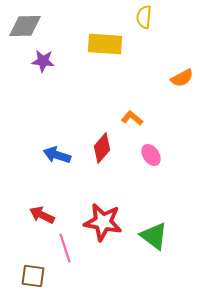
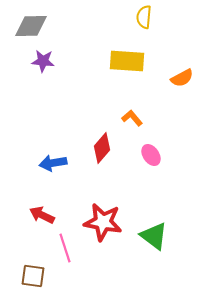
gray diamond: moved 6 px right
yellow rectangle: moved 22 px right, 17 px down
orange L-shape: rotated 10 degrees clockwise
blue arrow: moved 4 px left, 8 px down; rotated 28 degrees counterclockwise
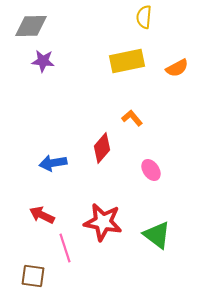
yellow rectangle: rotated 16 degrees counterclockwise
orange semicircle: moved 5 px left, 10 px up
pink ellipse: moved 15 px down
green triangle: moved 3 px right, 1 px up
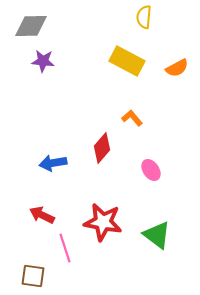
yellow rectangle: rotated 40 degrees clockwise
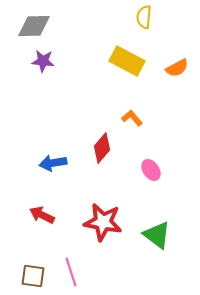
gray diamond: moved 3 px right
pink line: moved 6 px right, 24 px down
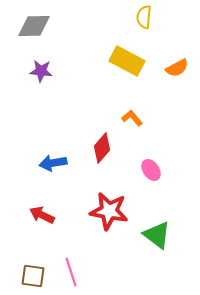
purple star: moved 2 px left, 10 px down
red star: moved 6 px right, 11 px up
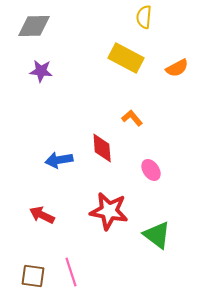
yellow rectangle: moved 1 px left, 3 px up
red diamond: rotated 44 degrees counterclockwise
blue arrow: moved 6 px right, 3 px up
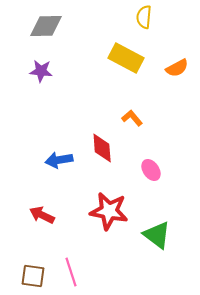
gray diamond: moved 12 px right
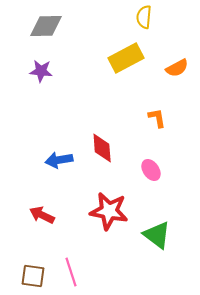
yellow rectangle: rotated 56 degrees counterclockwise
orange L-shape: moved 25 px right; rotated 30 degrees clockwise
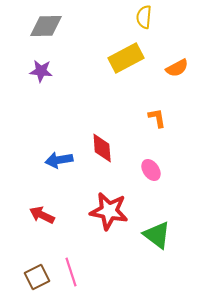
brown square: moved 4 px right, 1 px down; rotated 35 degrees counterclockwise
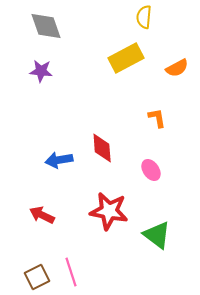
gray diamond: rotated 72 degrees clockwise
